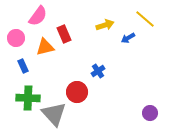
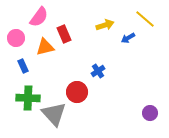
pink semicircle: moved 1 px right, 1 px down
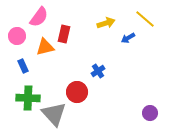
yellow arrow: moved 1 px right, 2 px up
red rectangle: rotated 36 degrees clockwise
pink circle: moved 1 px right, 2 px up
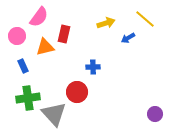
blue cross: moved 5 px left, 4 px up; rotated 32 degrees clockwise
green cross: rotated 10 degrees counterclockwise
purple circle: moved 5 px right, 1 px down
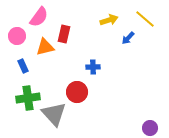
yellow arrow: moved 3 px right, 3 px up
blue arrow: rotated 16 degrees counterclockwise
purple circle: moved 5 px left, 14 px down
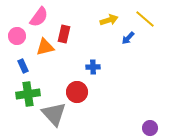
green cross: moved 4 px up
